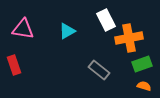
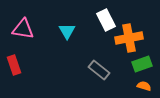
cyan triangle: rotated 30 degrees counterclockwise
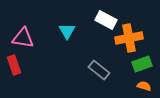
white rectangle: rotated 35 degrees counterclockwise
pink triangle: moved 9 px down
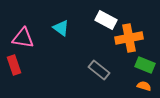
cyan triangle: moved 6 px left, 3 px up; rotated 24 degrees counterclockwise
green rectangle: moved 3 px right, 1 px down; rotated 42 degrees clockwise
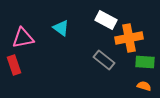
pink triangle: rotated 20 degrees counterclockwise
green rectangle: moved 3 px up; rotated 18 degrees counterclockwise
gray rectangle: moved 5 px right, 10 px up
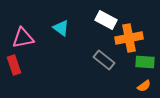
orange semicircle: rotated 128 degrees clockwise
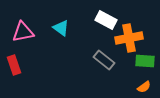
pink triangle: moved 6 px up
green rectangle: moved 1 px up
orange semicircle: moved 1 px down
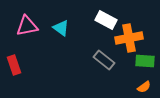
pink triangle: moved 4 px right, 6 px up
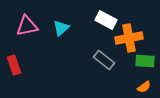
cyan triangle: rotated 42 degrees clockwise
